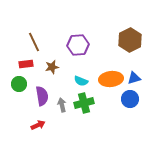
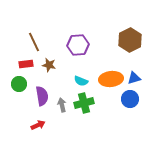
brown star: moved 3 px left, 2 px up; rotated 24 degrees clockwise
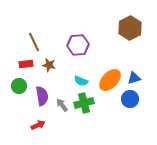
brown hexagon: moved 12 px up
orange ellipse: moved 1 px left, 1 px down; rotated 40 degrees counterclockwise
green circle: moved 2 px down
gray arrow: rotated 24 degrees counterclockwise
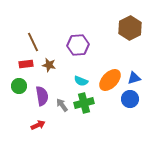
brown line: moved 1 px left
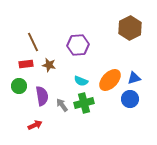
red arrow: moved 3 px left
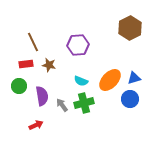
red arrow: moved 1 px right
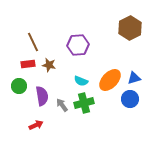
red rectangle: moved 2 px right
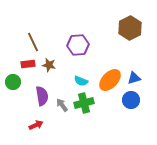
green circle: moved 6 px left, 4 px up
blue circle: moved 1 px right, 1 px down
